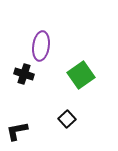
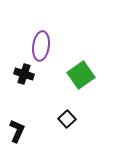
black L-shape: rotated 125 degrees clockwise
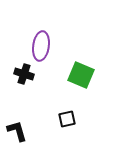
green square: rotated 32 degrees counterclockwise
black square: rotated 30 degrees clockwise
black L-shape: rotated 40 degrees counterclockwise
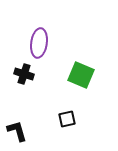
purple ellipse: moved 2 px left, 3 px up
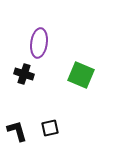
black square: moved 17 px left, 9 px down
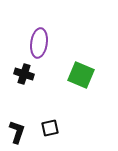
black L-shape: moved 1 px down; rotated 35 degrees clockwise
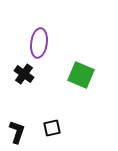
black cross: rotated 18 degrees clockwise
black square: moved 2 px right
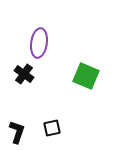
green square: moved 5 px right, 1 px down
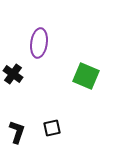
black cross: moved 11 px left
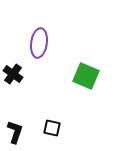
black square: rotated 24 degrees clockwise
black L-shape: moved 2 px left
